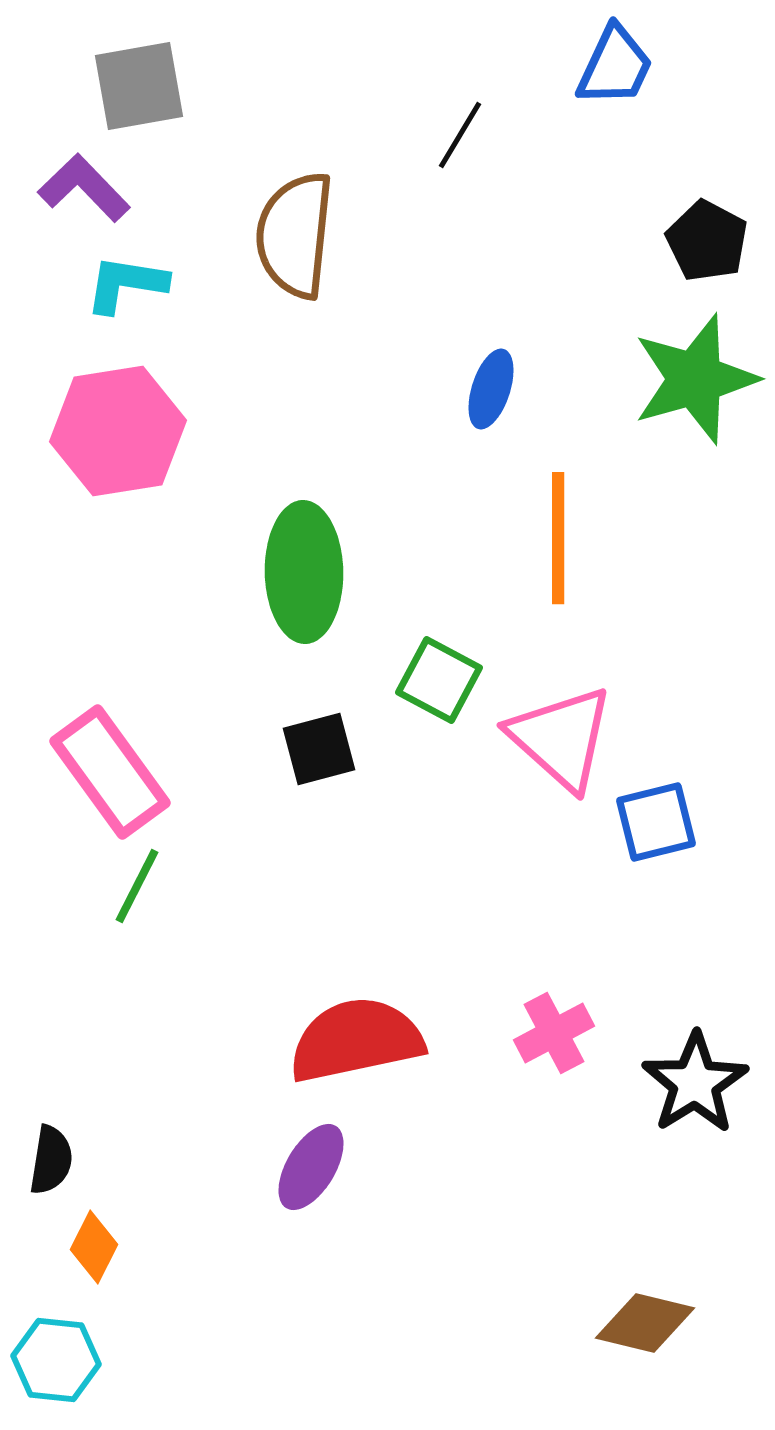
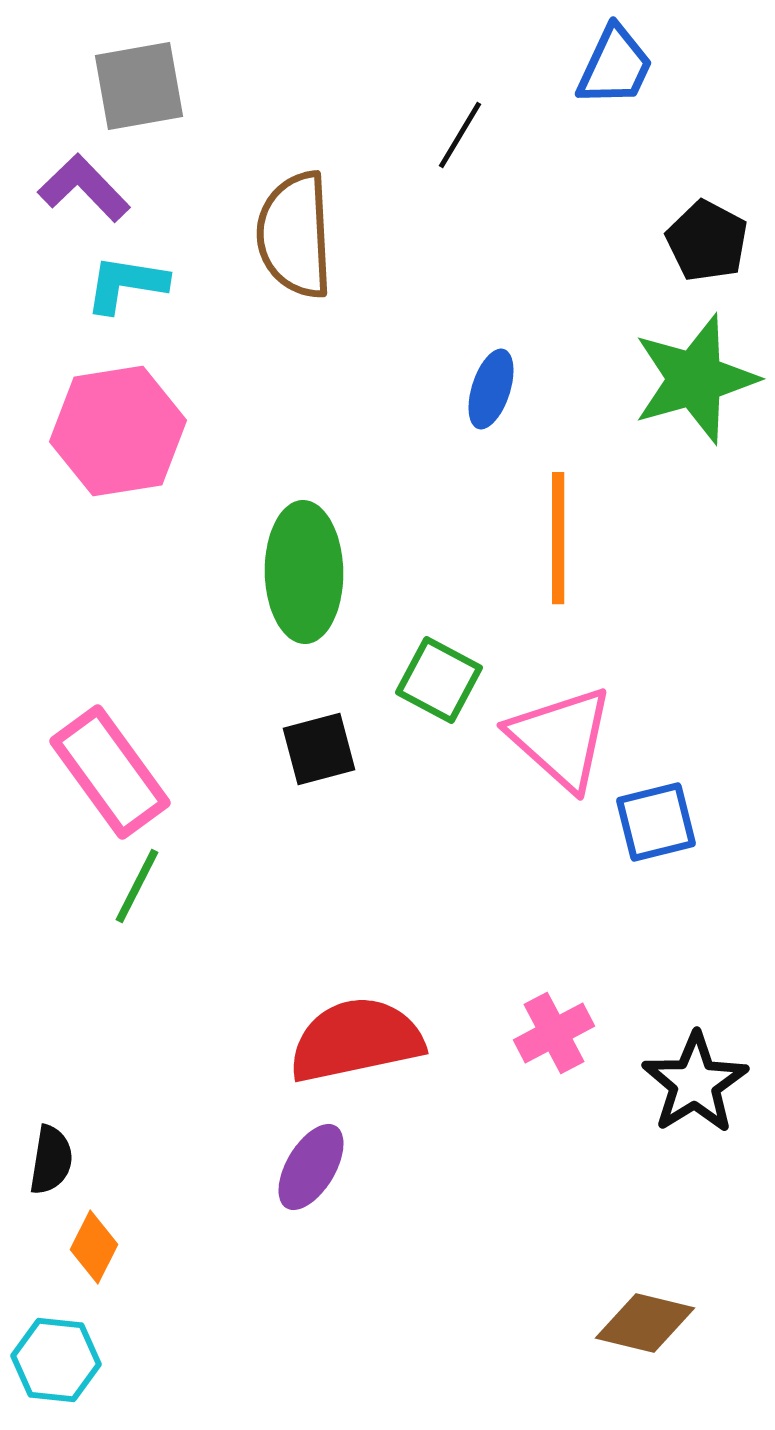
brown semicircle: rotated 9 degrees counterclockwise
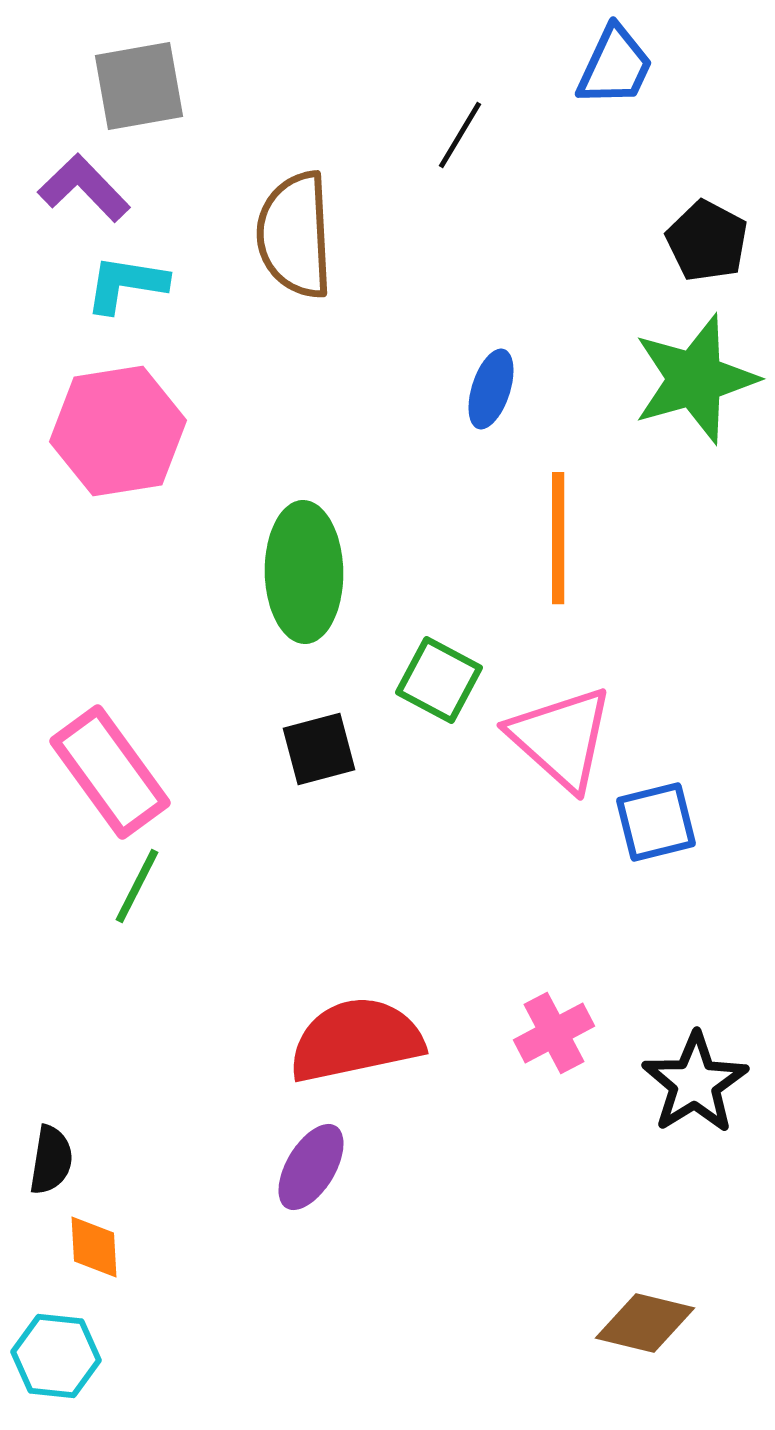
orange diamond: rotated 30 degrees counterclockwise
cyan hexagon: moved 4 px up
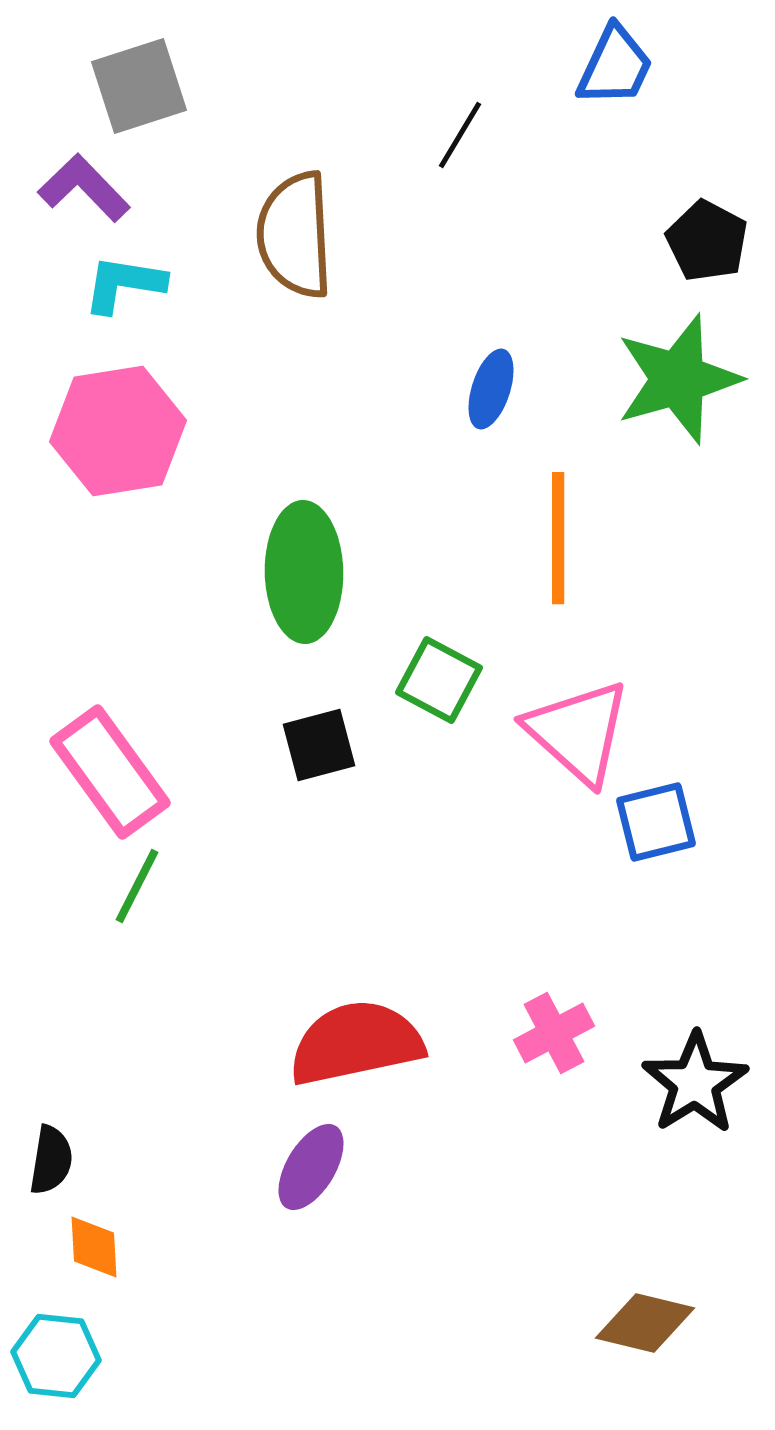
gray square: rotated 8 degrees counterclockwise
cyan L-shape: moved 2 px left
green star: moved 17 px left
pink triangle: moved 17 px right, 6 px up
black square: moved 4 px up
red semicircle: moved 3 px down
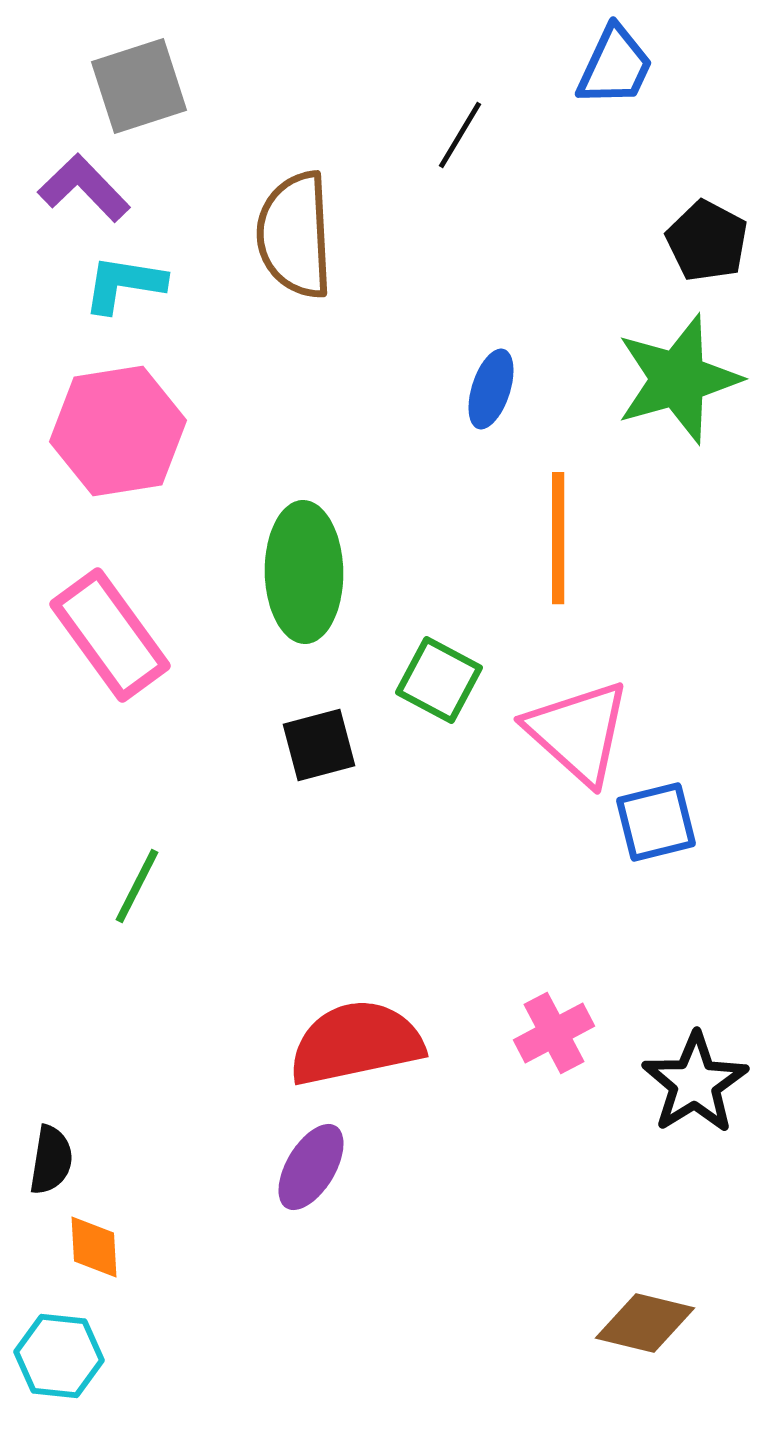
pink rectangle: moved 137 px up
cyan hexagon: moved 3 px right
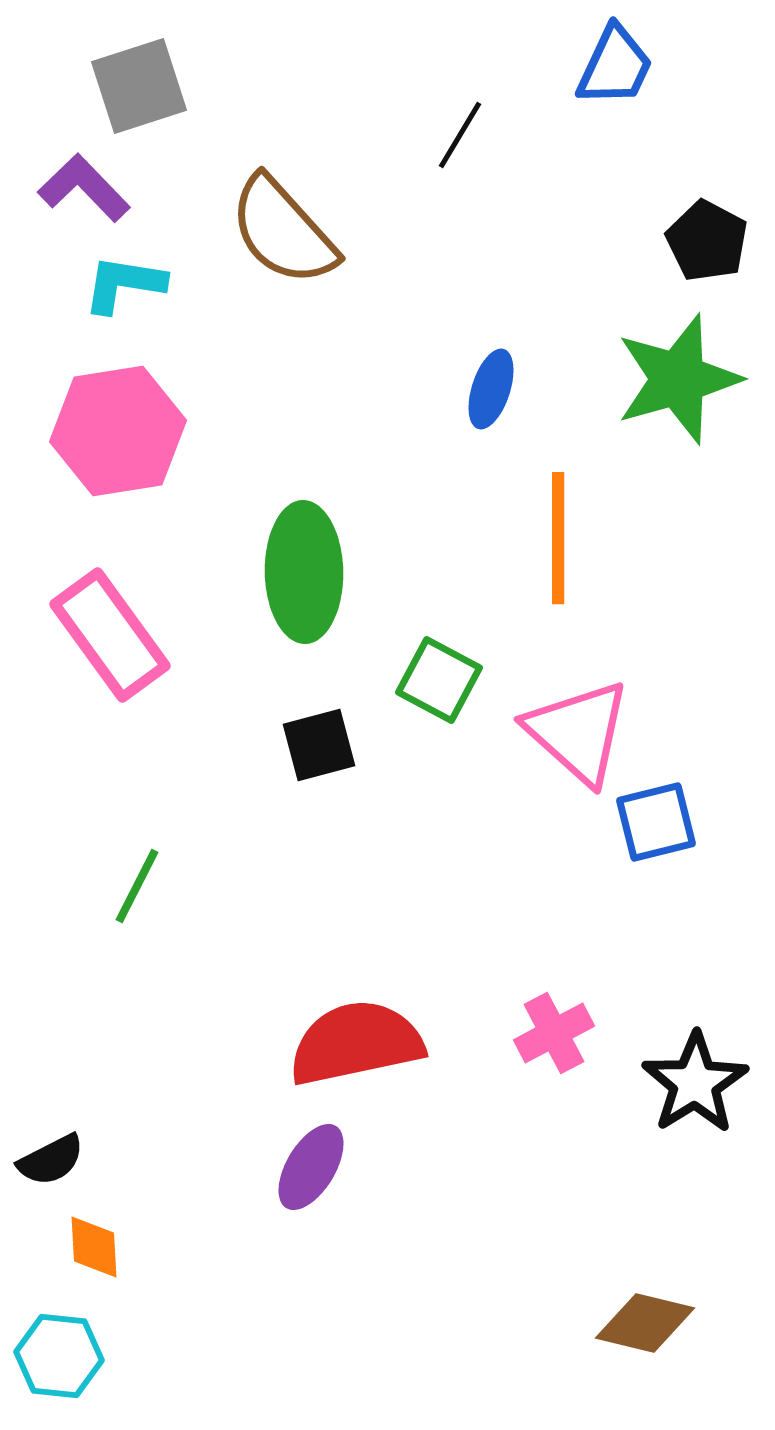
brown semicircle: moved 12 px left, 4 px up; rotated 39 degrees counterclockwise
black semicircle: rotated 54 degrees clockwise
